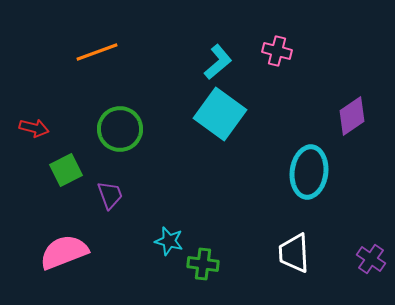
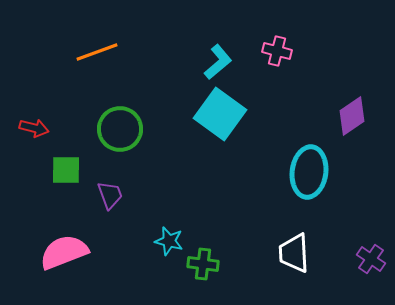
green square: rotated 28 degrees clockwise
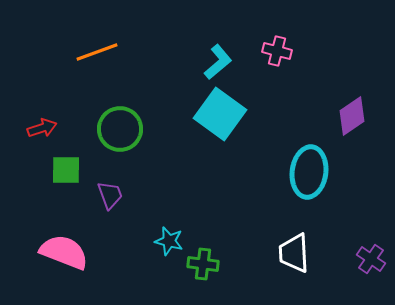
red arrow: moved 8 px right; rotated 32 degrees counterclockwise
pink semicircle: rotated 42 degrees clockwise
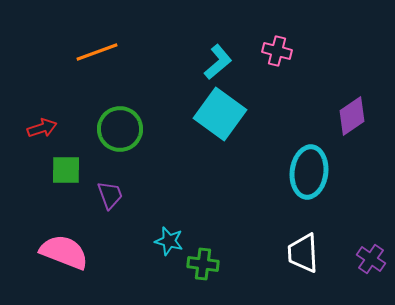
white trapezoid: moved 9 px right
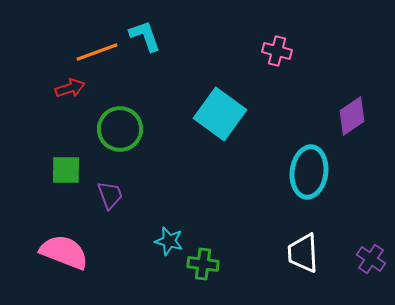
cyan L-shape: moved 73 px left, 26 px up; rotated 69 degrees counterclockwise
red arrow: moved 28 px right, 40 px up
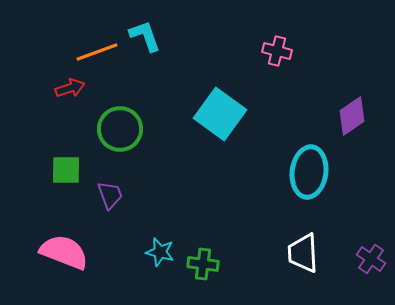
cyan star: moved 9 px left, 11 px down
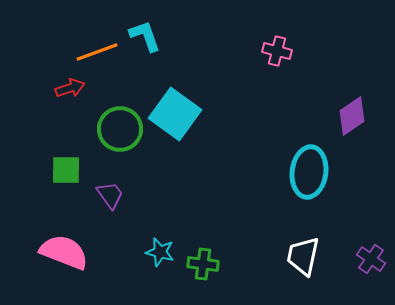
cyan square: moved 45 px left
purple trapezoid: rotated 16 degrees counterclockwise
white trapezoid: moved 3 px down; rotated 15 degrees clockwise
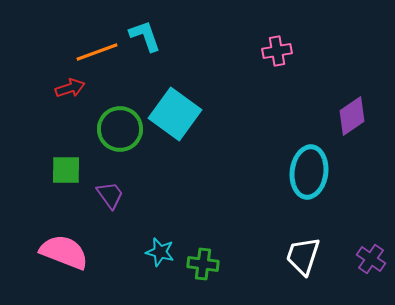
pink cross: rotated 24 degrees counterclockwise
white trapezoid: rotated 6 degrees clockwise
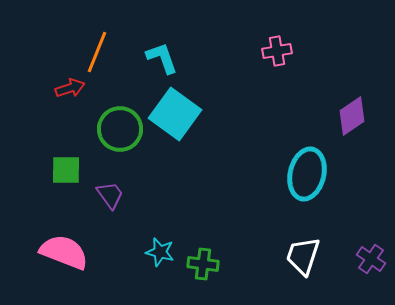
cyan L-shape: moved 17 px right, 22 px down
orange line: rotated 48 degrees counterclockwise
cyan ellipse: moved 2 px left, 2 px down; rotated 6 degrees clockwise
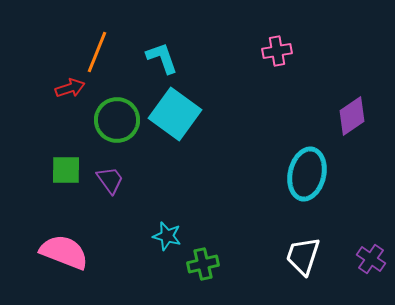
green circle: moved 3 px left, 9 px up
purple trapezoid: moved 15 px up
cyan star: moved 7 px right, 16 px up
green cross: rotated 20 degrees counterclockwise
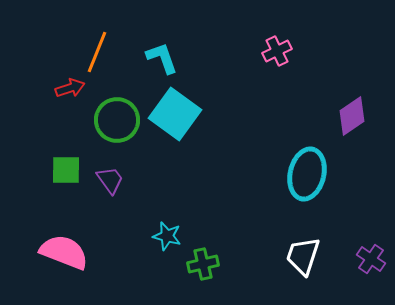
pink cross: rotated 16 degrees counterclockwise
